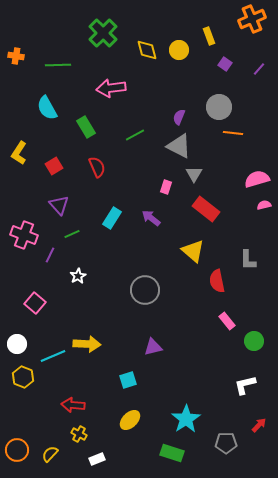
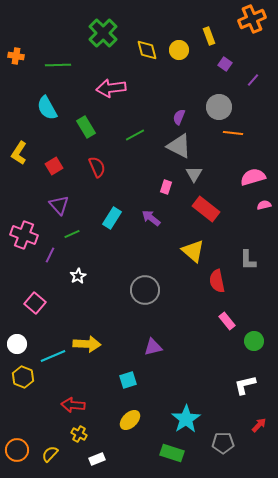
purple line at (259, 69): moved 6 px left, 11 px down
pink semicircle at (257, 179): moved 4 px left, 2 px up
gray pentagon at (226, 443): moved 3 px left
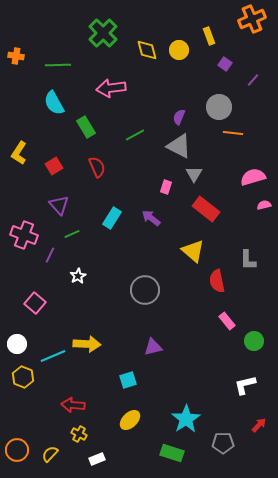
cyan semicircle at (47, 108): moved 7 px right, 5 px up
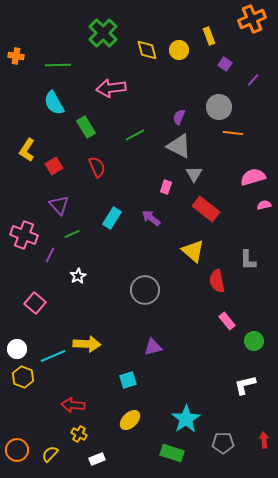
yellow L-shape at (19, 153): moved 8 px right, 3 px up
white circle at (17, 344): moved 5 px down
red arrow at (259, 425): moved 5 px right, 15 px down; rotated 49 degrees counterclockwise
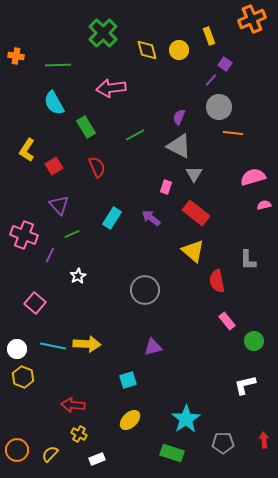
purple line at (253, 80): moved 42 px left
red rectangle at (206, 209): moved 10 px left, 4 px down
cyan line at (53, 356): moved 10 px up; rotated 35 degrees clockwise
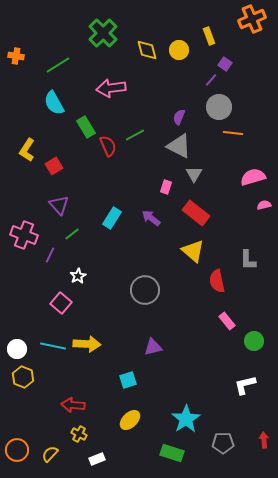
green line at (58, 65): rotated 30 degrees counterclockwise
red semicircle at (97, 167): moved 11 px right, 21 px up
green line at (72, 234): rotated 14 degrees counterclockwise
pink square at (35, 303): moved 26 px right
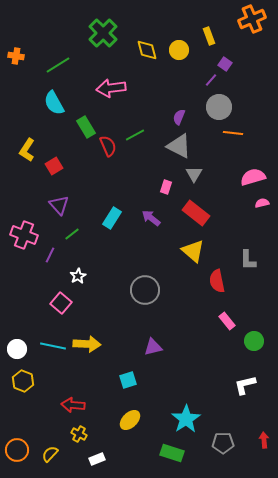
pink semicircle at (264, 205): moved 2 px left, 2 px up
yellow hexagon at (23, 377): moved 4 px down
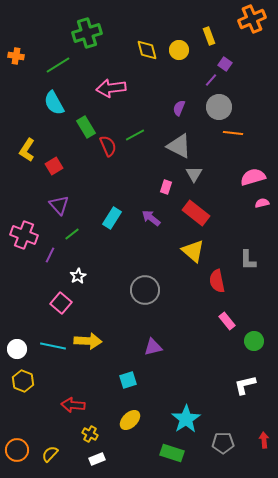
green cross at (103, 33): moved 16 px left; rotated 28 degrees clockwise
purple semicircle at (179, 117): moved 9 px up
yellow arrow at (87, 344): moved 1 px right, 3 px up
yellow cross at (79, 434): moved 11 px right
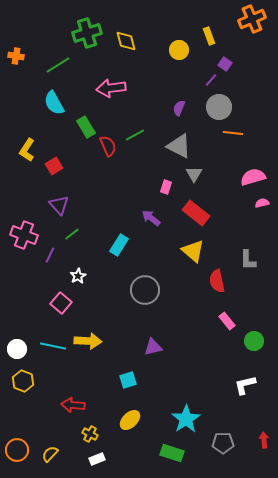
yellow diamond at (147, 50): moved 21 px left, 9 px up
cyan rectangle at (112, 218): moved 7 px right, 27 px down
